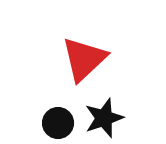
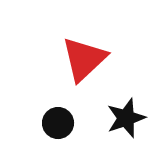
black star: moved 22 px right
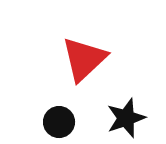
black circle: moved 1 px right, 1 px up
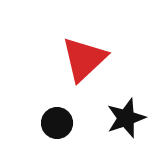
black circle: moved 2 px left, 1 px down
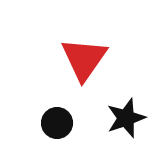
red triangle: rotated 12 degrees counterclockwise
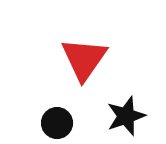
black star: moved 2 px up
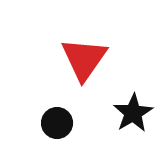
black star: moved 7 px right, 3 px up; rotated 12 degrees counterclockwise
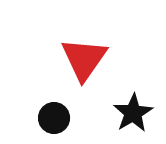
black circle: moved 3 px left, 5 px up
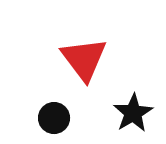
red triangle: rotated 12 degrees counterclockwise
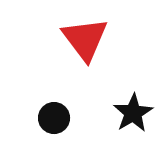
red triangle: moved 1 px right, 20 px up
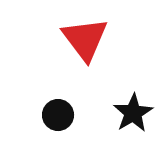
black circle: moved 4 px right, 3 px up
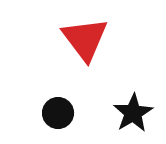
black circle: moved 2 px up
